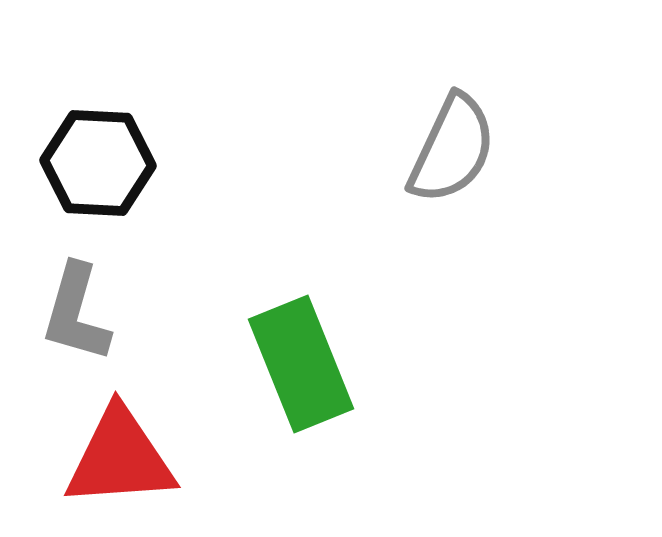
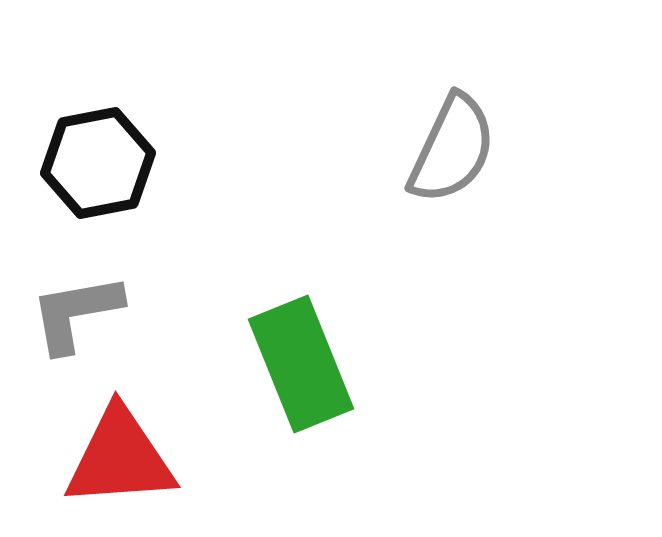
black hexagon: rotated 14 degrees counterclockwise
gray L-shape: rotated 64 degrees clockwise
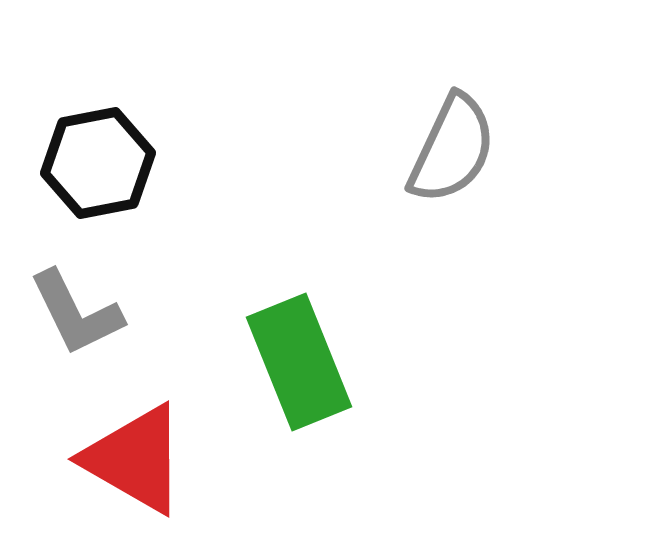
gray L-shape: rotated 106 degrees counterclockwise
green rectangle: moved 2 px left, 2 px up
red triangle: moved 15 px right, 1 px down; rotated 34 degrees clockwise
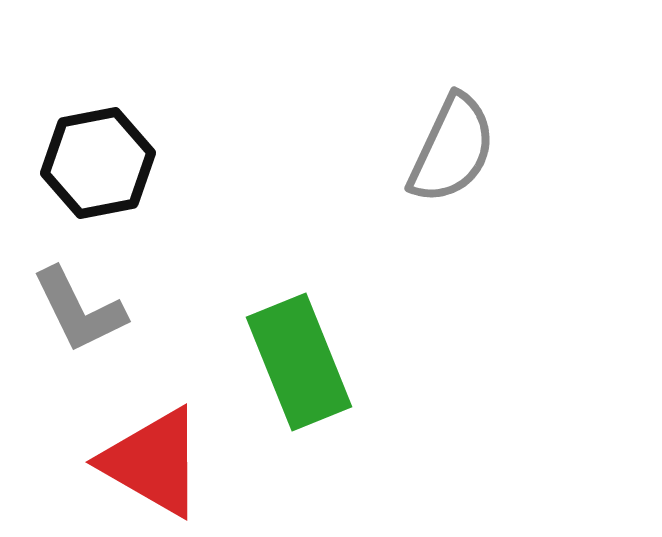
gray L-shape: moved 3 px right, 3 px up
red triangle: moved 18 px right, 3 px down
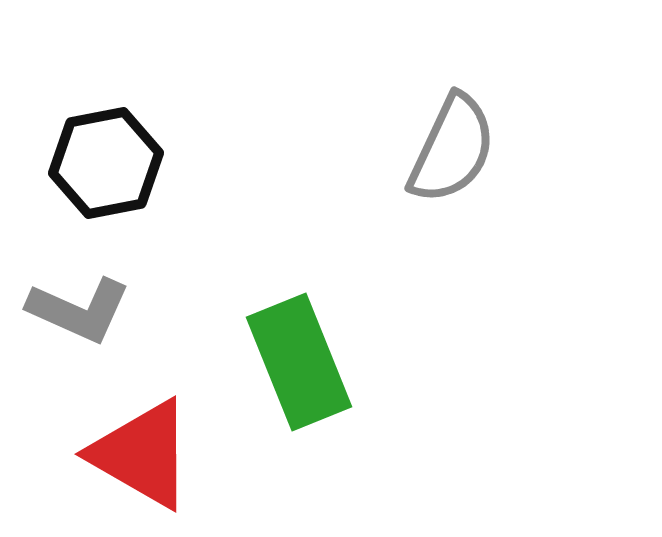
black hexagon: moved 8 px right
gray L-shape: rotated 40 degrees counterclockwise
red triangle: moved 11 px left, 8 px up
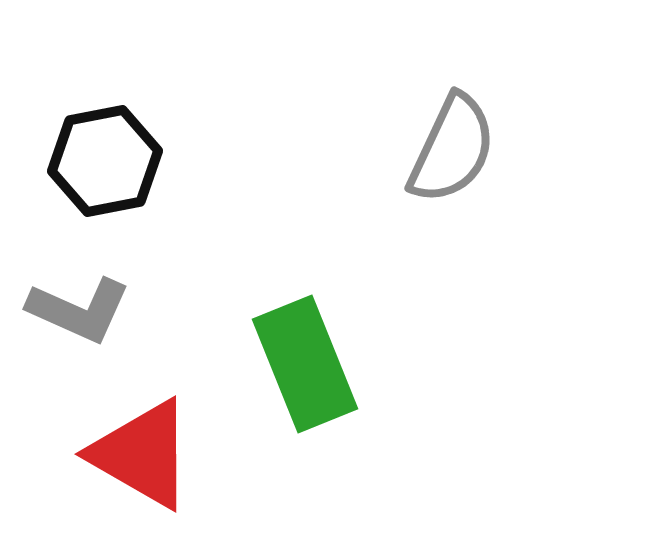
black hexagon: moved 1 px left, 2 px up
green rectangle: moved 6 px right, 2 px down
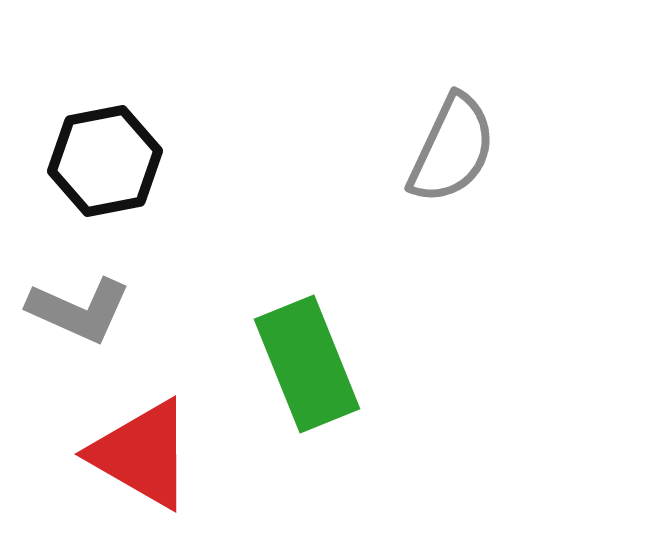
green rectangle: moved 2 px right
